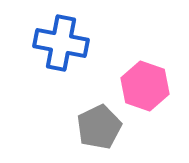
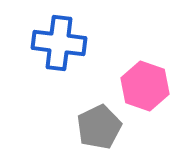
blue cross: moved 2 px left; rotated 4 degrees counterclockwise
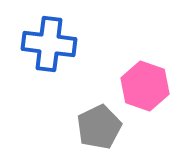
blue cross: moved 10 px left, 1 px down
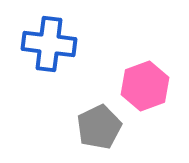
pink hexagon: rotated 21 degrees clockwise
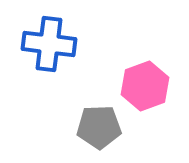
gray pentagon: rotated 24 degrees clockwise
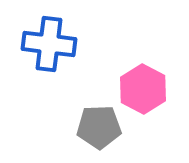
pink hexagon: moved 2 px left, 3 px down; rotated 12 degrees counterclockwise
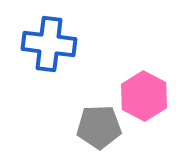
pink hexagon: moved 1 px right, 7 px down
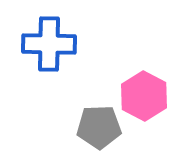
blue cross: rotated 6 degrees counterclockwise
